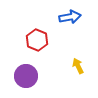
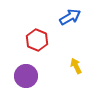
blue arrow: rotated 20 degrees counterclockwise
yellow arrow: moved 2 px left
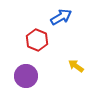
blue arrow: moved 9 px left
yellow arrow: rotated 28 degrees counterclockwise
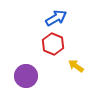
blue arrow: moved 5 px left, 1 px down
red hexagon: moved 16 px right, 4 px down
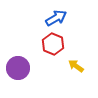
purple circle: moved 8 px left, 8 px up
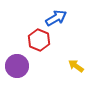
red hexagon: moved 14 px left, 4 px up
purple circle: moved 1 px left, 2 px up
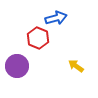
blue arrow: rotated 15 degrees clockwise
red hexagon: moved 1 px left, 2 px up
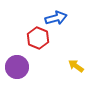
purple circle: moved 1 px down
